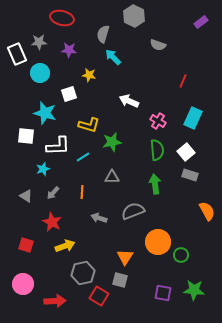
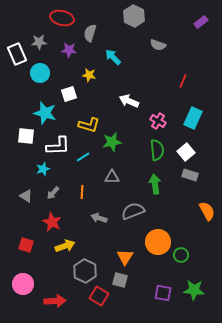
gray semicircle at (103, 34): moved 13 px left, 1 px up
gray hexagon at (83, 273): moved 2 px right, 2 px up; rotated 20 degrees counterclockwise
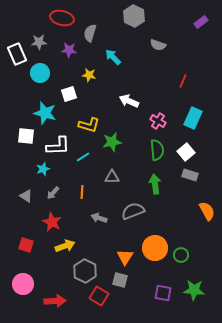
orange circle at (158, 242): moved 3 px left, 6 px down
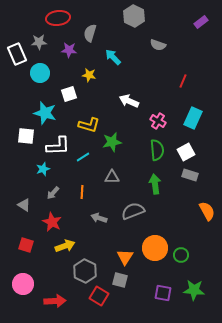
red ellipse at (62, 18): moved 4 px left; rotated 20 degrees counterclockwise
white square at (186, 152): rotated 12 degrees clockwise
gray triangle at (26, 196): moved 2 px left, 9 px down
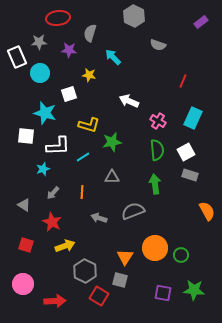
white rectangle at (17, 54): moved 3 px down
